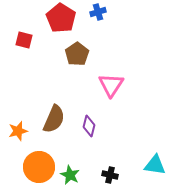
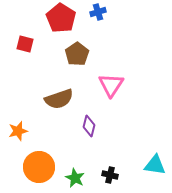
red square: moved 1 px right, 4 px down
brown semicircle: moved 5 px right, 20 px up; rotated 48 degrees clockwise
green star: moved 5 px right, 3 px down
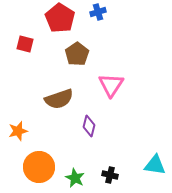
red pentagon: moved 1 px left
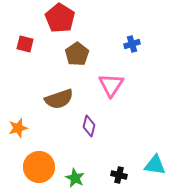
blue cross: moved 34 px right, 32 px down
orange star: moved 3 px up
black cross: moved 9 px right
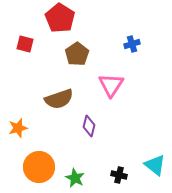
cyan triangle: rotated 30 degrees clockwise
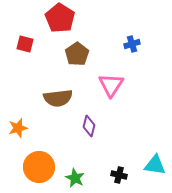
brown semicircle: moved 1 px left, 1 px up; rotated 12 degrees clockwise
cyan triangle: rotated 30 degrees counterclockwise
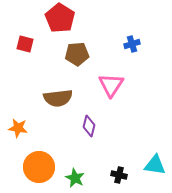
brown pentagon: rotated 30 degrees clockwise
orange star: rotated 24 degrees clockwise
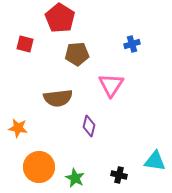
cyan triangle: moved 4 px up
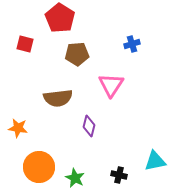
cyan triangle: rotated 20 degrees counterclockwise
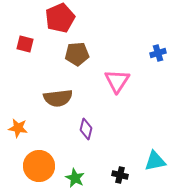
red pentagon: rotated 16 degrees clockwise
blue cross: moved 26 px right, 9 px down
pink triangle: moved 6 px right, 4 px up
purple diamond: moved 3 px left, 3 px down
orange circle: moved 1 px up
black cross: moved 1 px right
